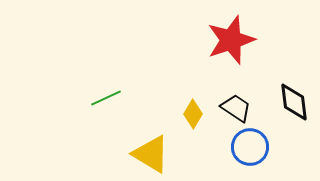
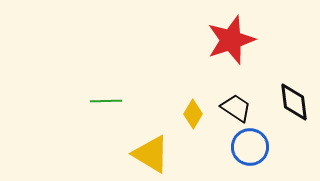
green line: moved 3 px down; rotated 24 degrees clockwise
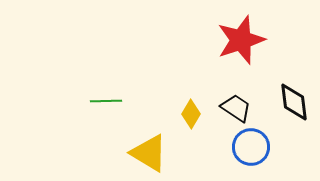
red star: moved 10 px right
yellow diamond: moved 2 px left
blue circle: moved 1 px right
yellow triangle: moved 2 px left, 1 px up
